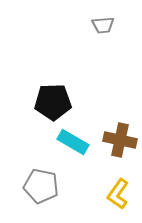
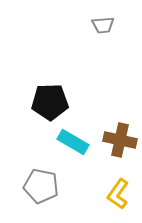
black pentagon: moved 3 px left
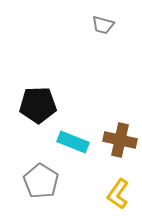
gray trapezoid: rotated 20 degrees clockwise
black pentagon: moved 12 px left, 3 px down
cyan rectangle: rotated 8 degrees counterclockwise
gray pentagon: moved 5 px up; rotated 20 degrees clockwise
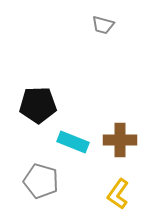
brown cross: rotated 12 degrees counterclockwise
gray pentagon: rotated 16 degrees counterclockwise
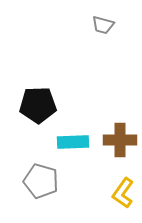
cyan rectangle: rotated 24 degrees counterclockwise
yellow L-shape: moved 5 px right, 1 px up
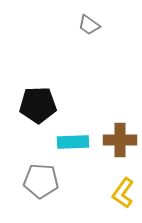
gray trapezoid: moved 14 px left; rotated 20 degrees clockwise
gray pentagon: rotated 12 degrees counterclockwise
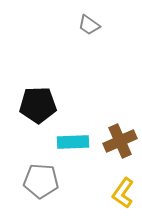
brown cross: moved 1 px down; rotated 24 degrees counterclockwise
